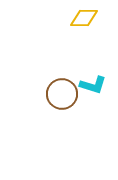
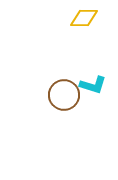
brown circle: moved 2 px right, 1 px down
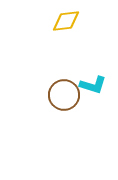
yellow diamond: moved 18 px left, 3 px down; rotated 8 degrees counterclockwise
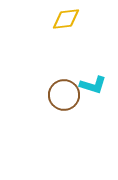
yellow diamond: moved 2 px up
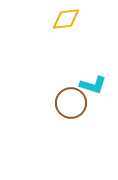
brown circle: moved 7 px right, 8 px down
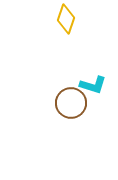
yellow diamond: rotated 64 degrees counterclockwise
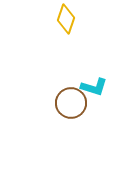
cyan L-shape: moved 1 px right, 2 px down
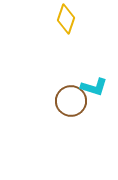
brown circle: moved 2 px up
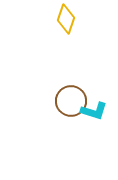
cyan L-shape: moved 24 px down
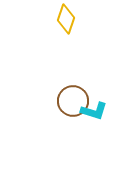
brown circle: moved 2 px right
